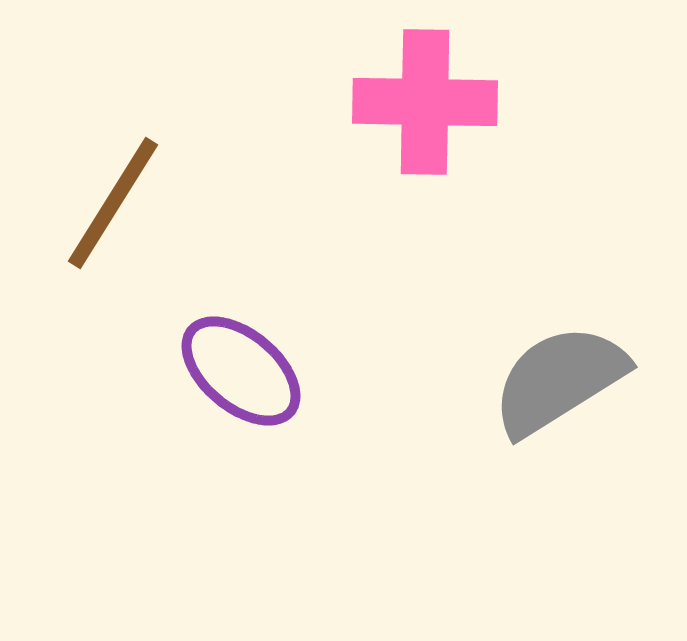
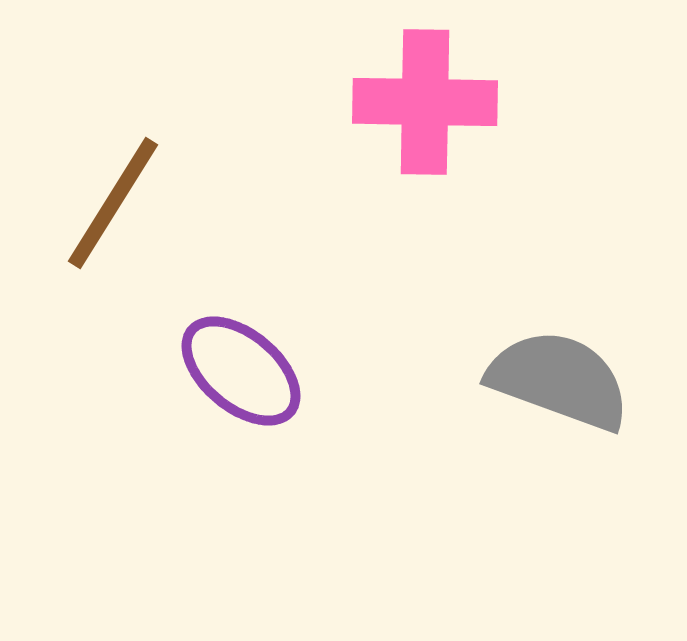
gray semicircle: rotated 52 degrees clockwise
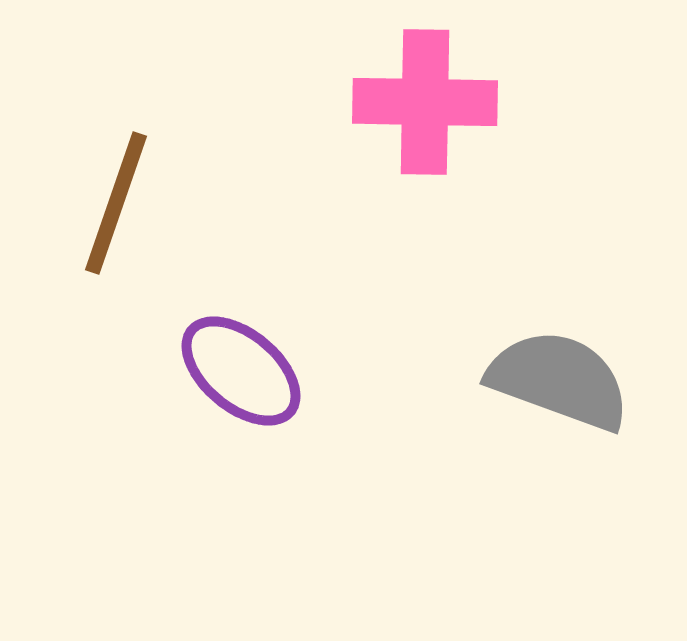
brown line: moved 3 px right; rotated 13 degrees counterclockwise
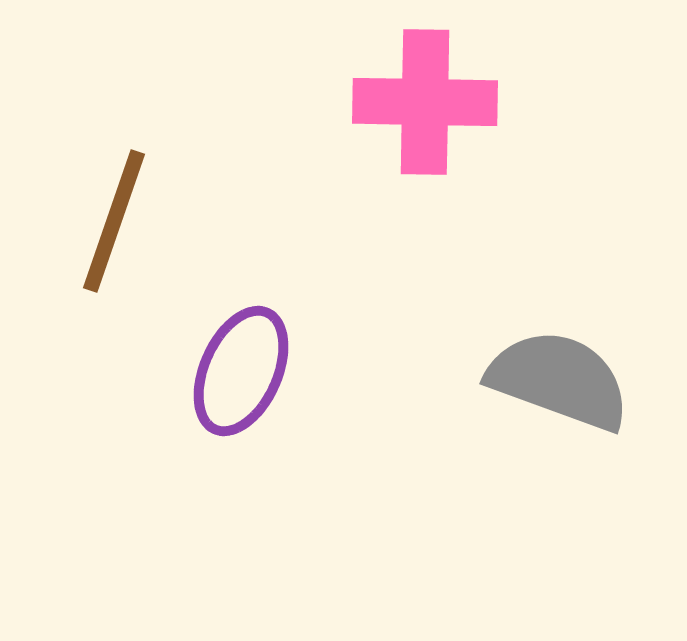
brown line: moved 2 px left, 18 px down
purple ellipse: rotated 74 degrees clockwise
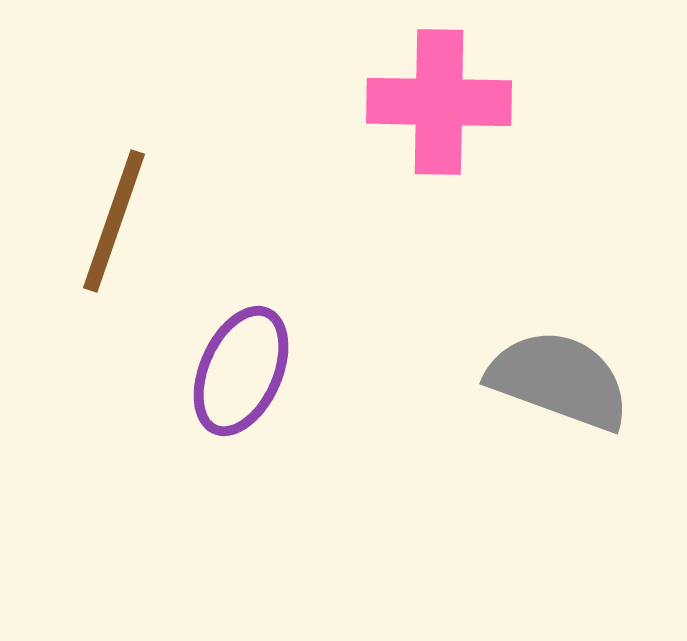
pink cross: moved 14 px right
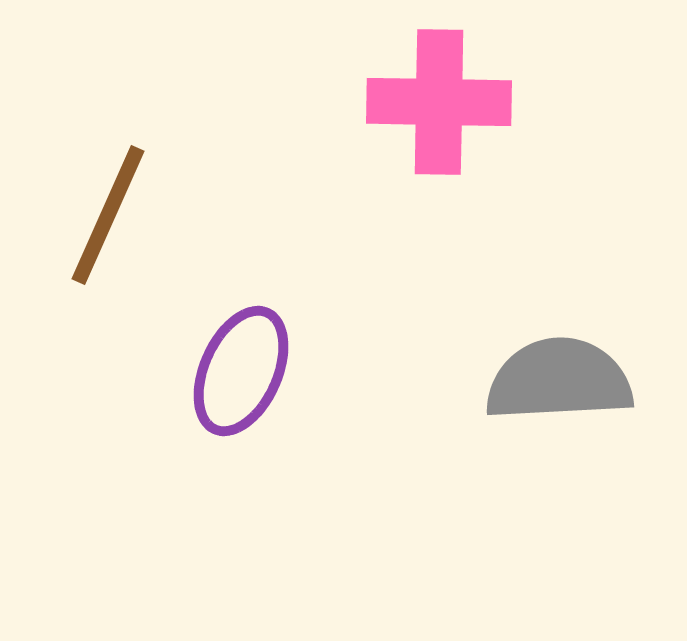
brown line: moved 6 px left, 6 px up; rotated 5 degrees clockwise
gray semicircle: rotated 23 degrees counterclockwise
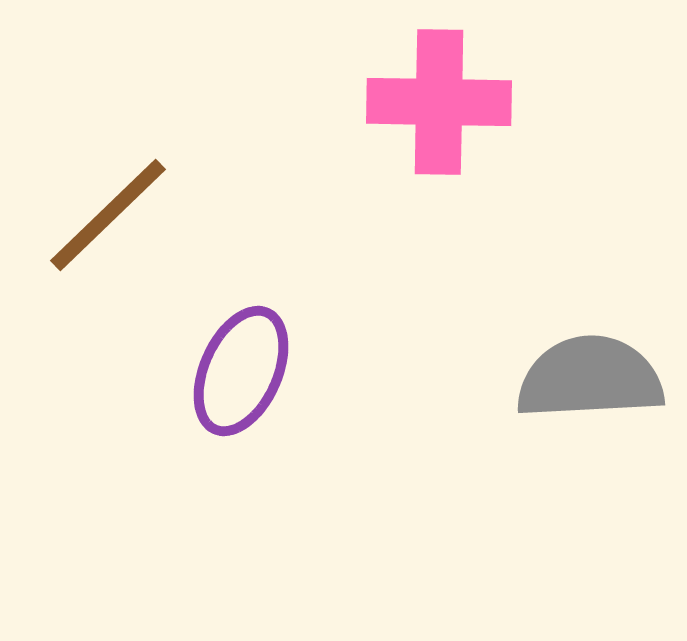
brown line: rotated 22 degrees clockwise
gray semicircle: moved 31 px right, 2 px up
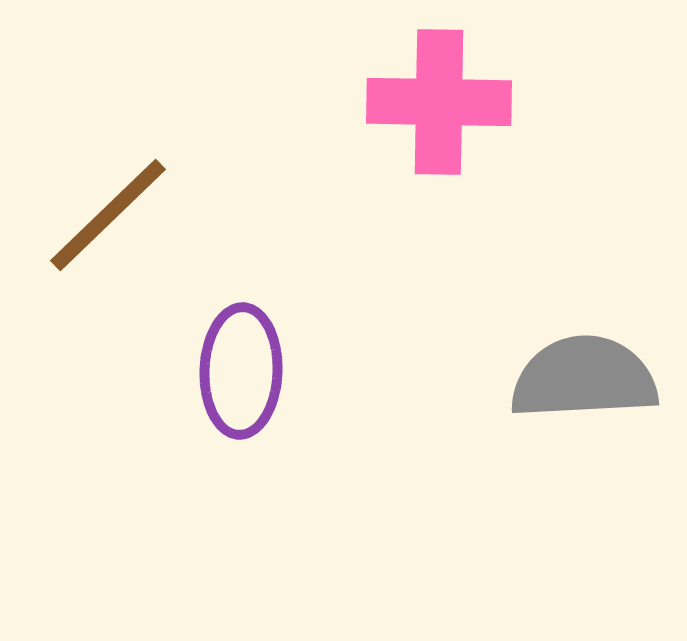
purple ellipse: rotated 22 degrees counterclockwise
gray semicircle: moved 6 px left
